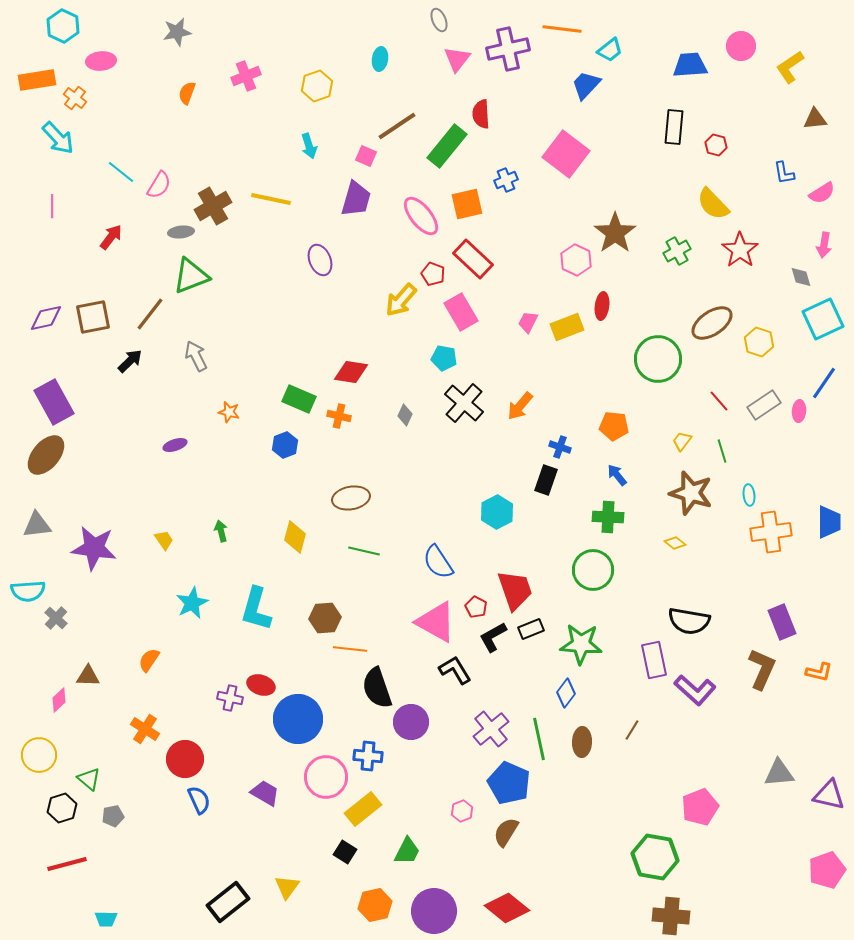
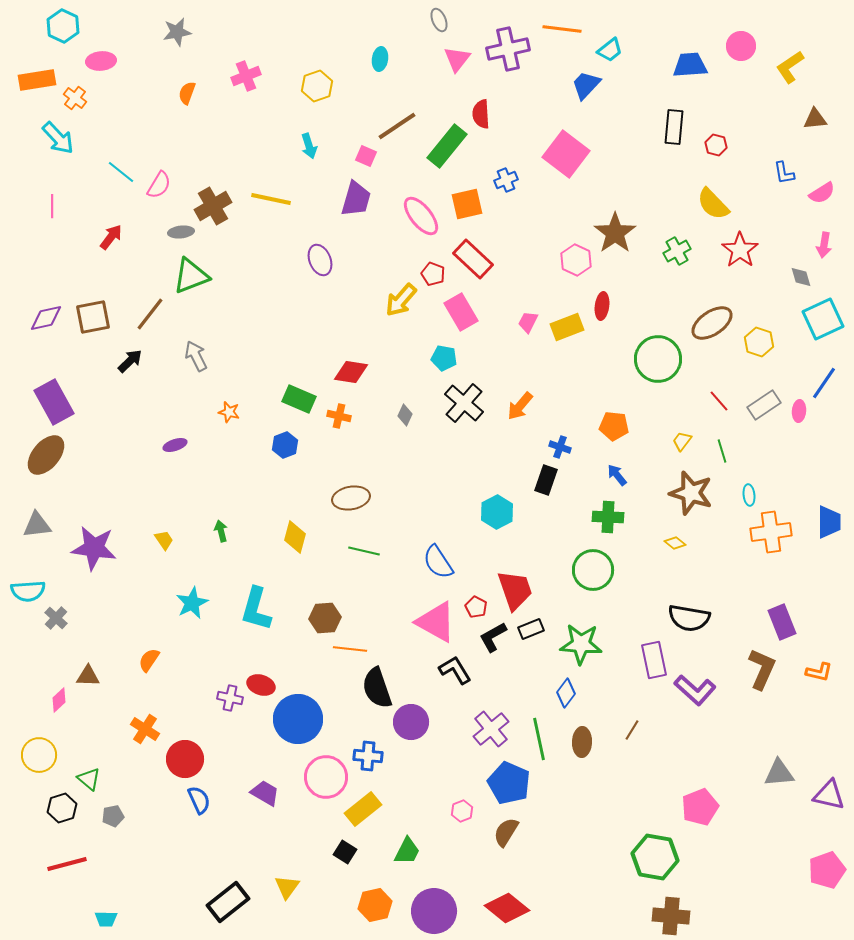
black semicircle at (689, 621): moved 3 px up
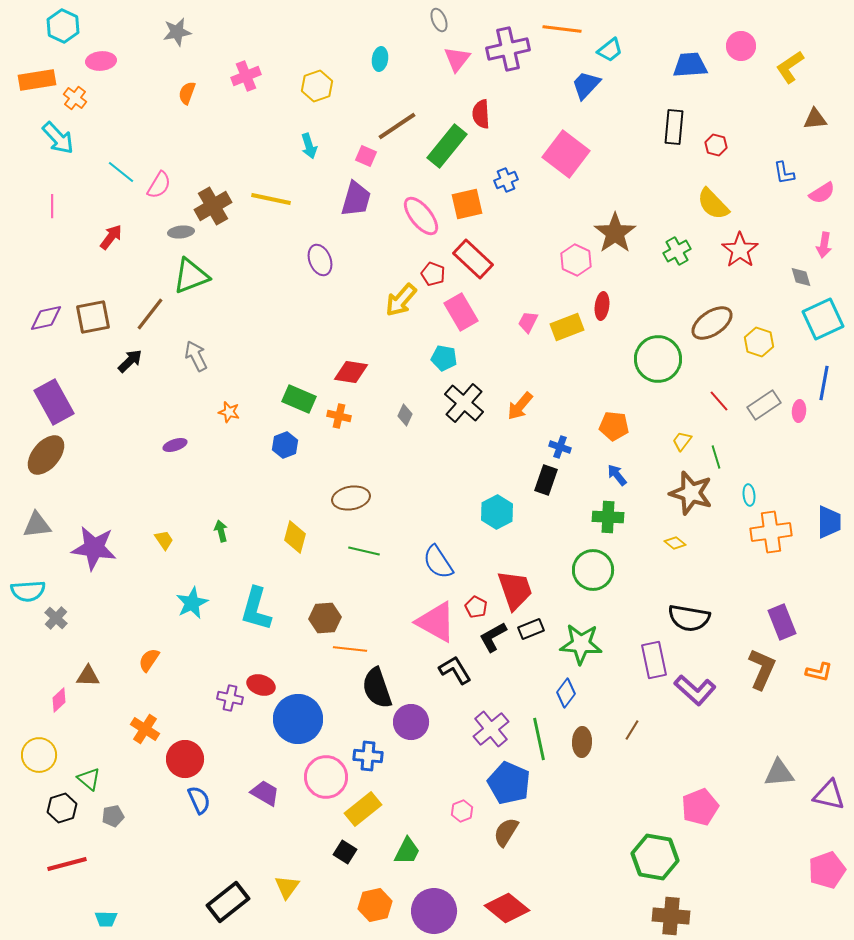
blue line at (824, 383): rotated 24 degrees counterclockwise
green line at (722, 451): moved 6 px left, 6 px down
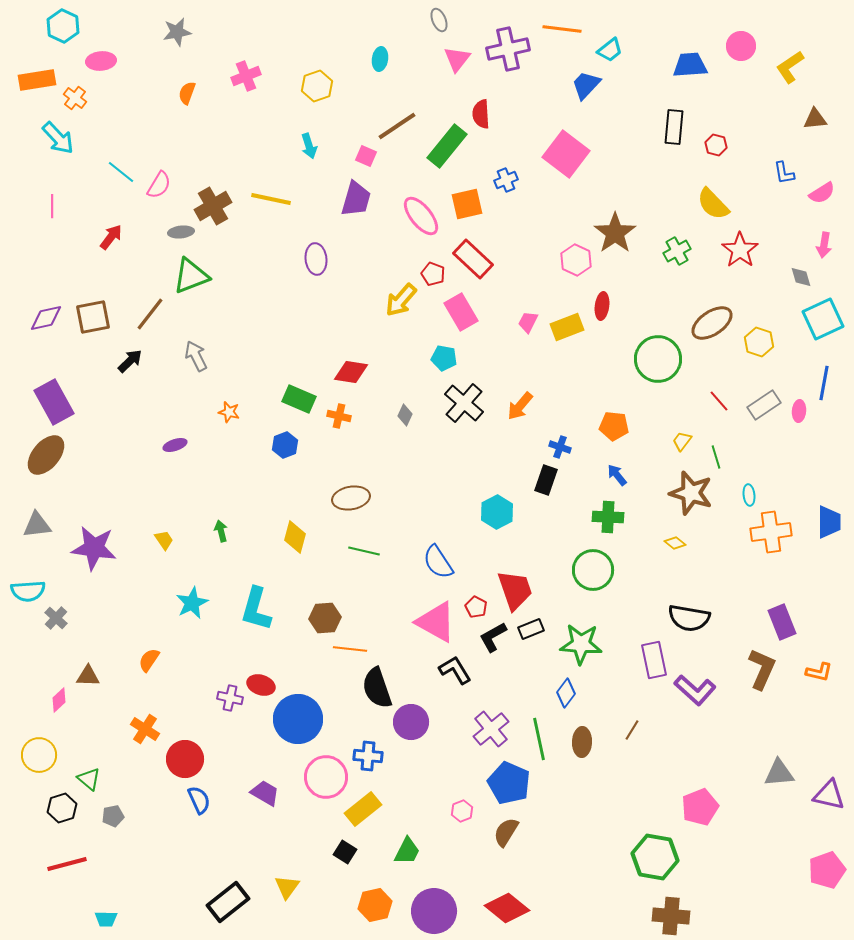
purple ellipse at (320, 260): moved 4 px left, 1 px up; rotated 16 degrees clockwise
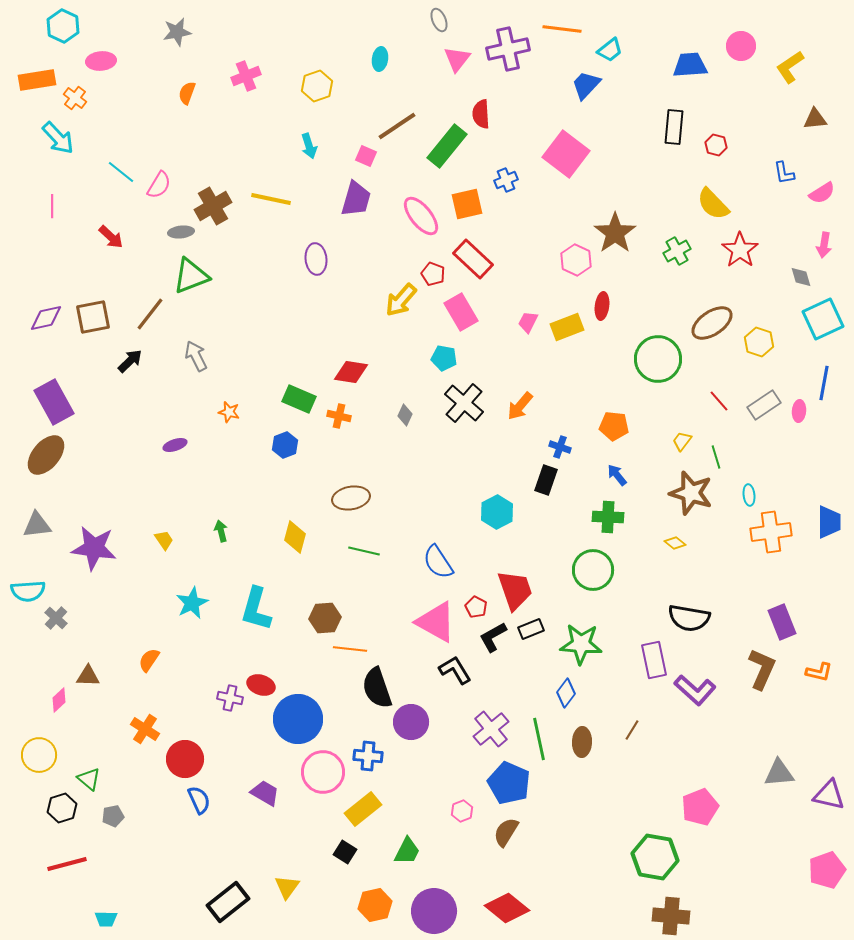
red arrow at (111, 237): rotated 96 degrees clockwise
pink circle at (326, 777): moved 3 px left, 5 px up
